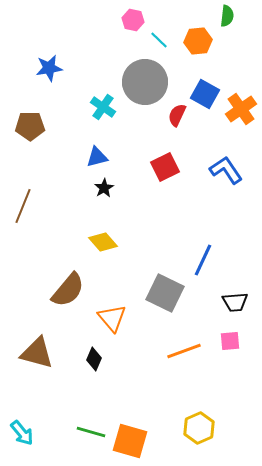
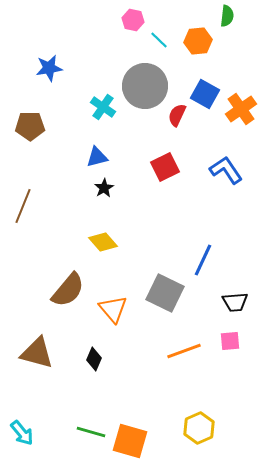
gray circle: moved 4 px down
orange triangle: moved 1 px right, 9 px up
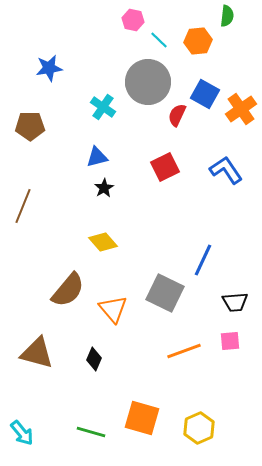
gray circle: moved 3 px right, 4 px up
orange square: moved 12 px right, 23 px up
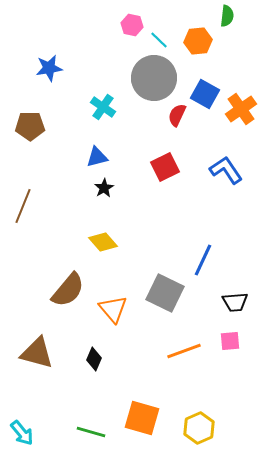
pink hexagon: moved 1 px left, 5 px down
gray circle: moved 6 px right, 4 px up
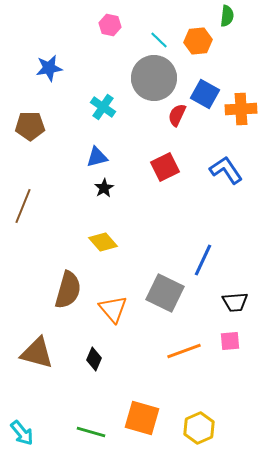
pink hexagon: moved 22 px left
orange cross: rotated 32 degrees clockwise
brown semicircle: rotated 24 degrees counterclockwise
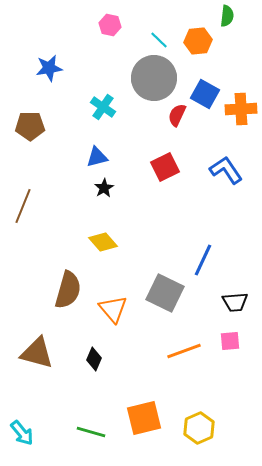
orange square: moved 2 px right; rotated 30 degrees counterclockwise
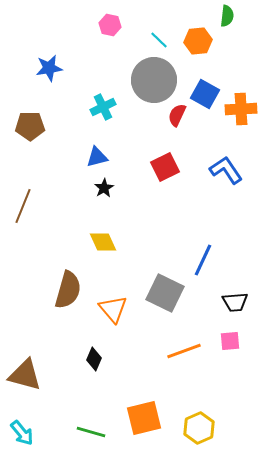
gray circle: moved 2 px down
cyan cross: rotated 30 degrees clockwise
yellow diamond: rotated 16 degrees clockwise
brown triangle: moved 12 px left, 22 px down
